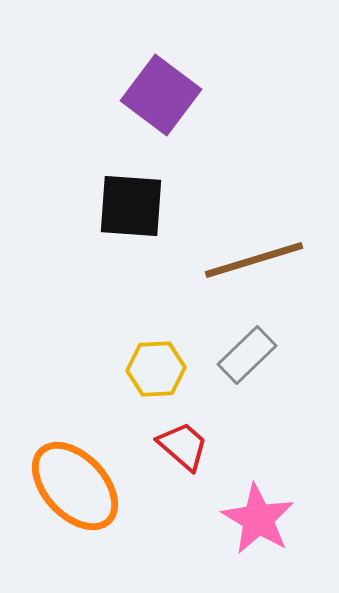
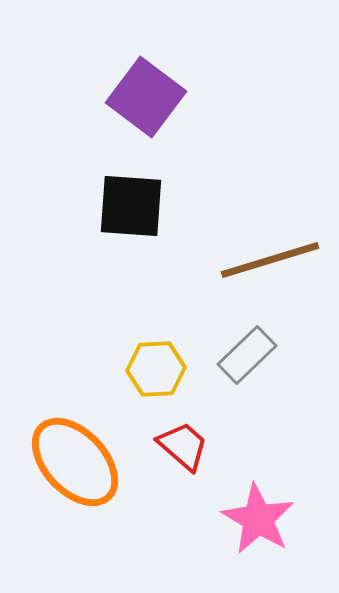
purple square: moved 15 px left, 2 px down
brown line: moved 16 px right
orange ellipse: moved 24 px up
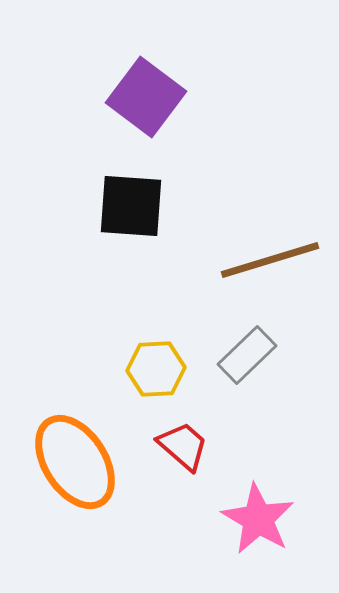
orange ellipse: rotated 10 degrees clockwise
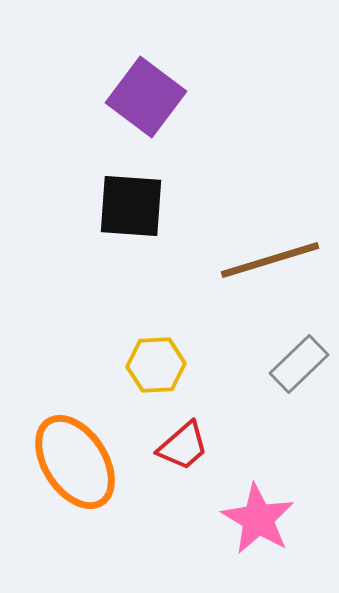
gray rectangle: moved 52 px right, 9 px down
yellow hexagon: moved 4 px up
red trapezoid: rotated 98 degrees clockwise
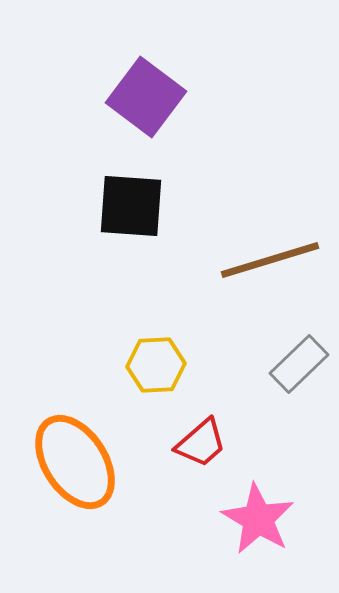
red trapezoid: moved 18 px right, 3 px up
